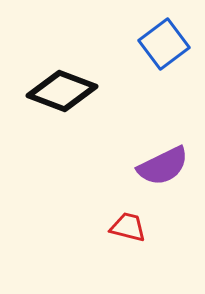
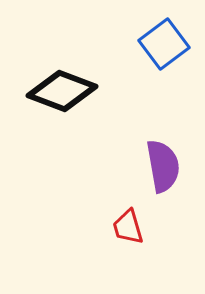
purple semicircle: rotated 74 degrees counterclockwise
red trapezoid: rotated 120 degrees counterclockwise
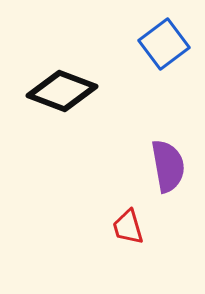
purple semicircle: moved 5 px right
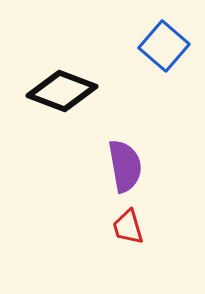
blue square: moved 2 px down; rotated 12 degrees counterclockwise
purple semicircle: moved 43 px left
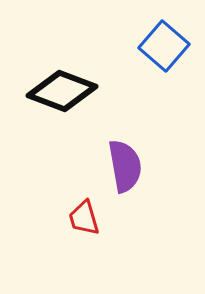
red trapezoid: moved 44 px left, 9 px up
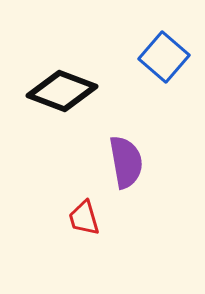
blue square: moved 11 px down
purple semicircle: moved 1 px right, 4 px up
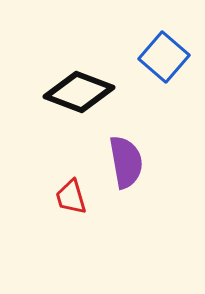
black diamond: moved 17 px right, 1 px down
red trapezoid: moved 13 px left, 21 px up
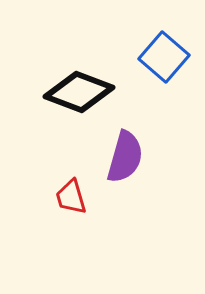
purple semicircle: moved 1 px left, 5 px up; rotated 26 degrees clockwise
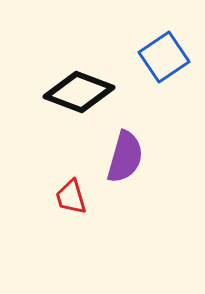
blue square: rotated 15 degrees clockwise
